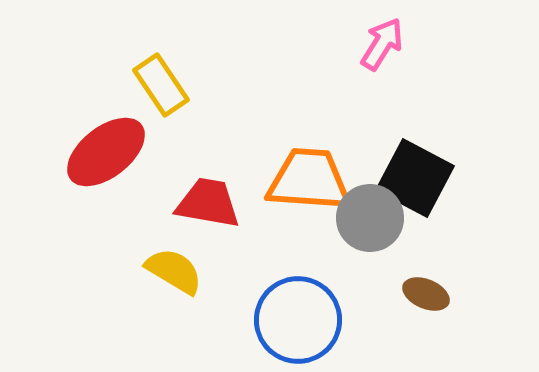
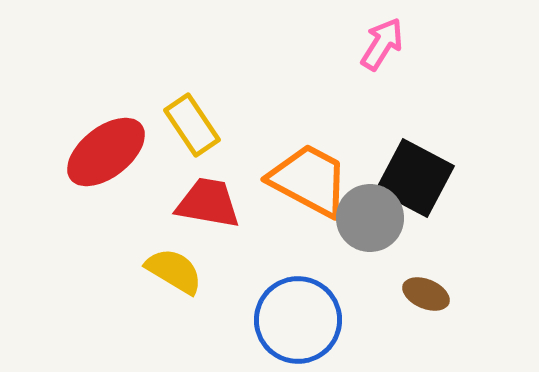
yellow rectangle: moved 31 px right, 40 px down
orange trapezoid: rotated 24 degrees clockwise
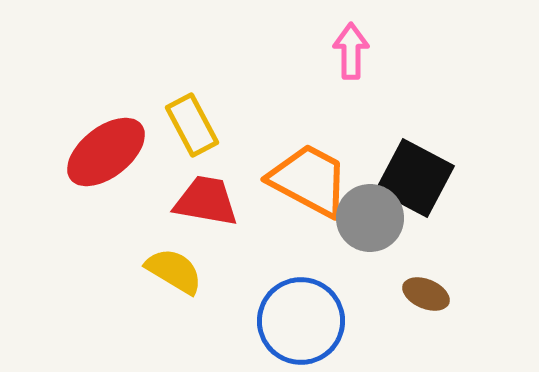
pink arrow: moved 31 px left, 7 px down; rotated 32 degrees counterclockwise
yellow rectangle: rotated 6 degrees clockwise
red trapezoid: moved 2 px left, 2 px up
blue circle: moved 3 px right, 1 px down
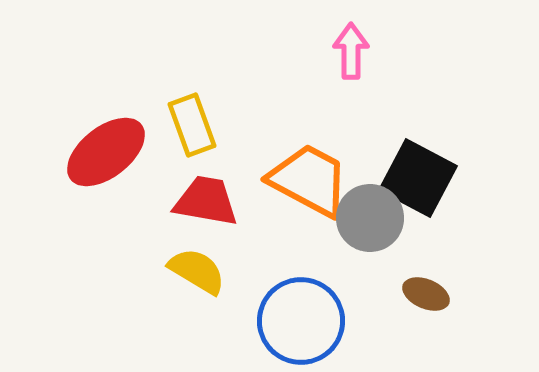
yellow rectangle: rotated 8 degrees clockwise
black square: moved 3 px right
yellow semicircle: moved 23 px right
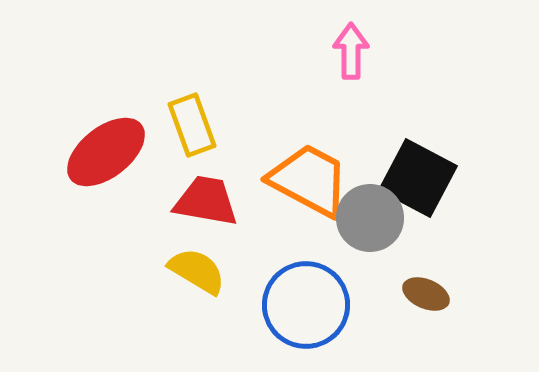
blue circle: moved 5 px right, 16 px up
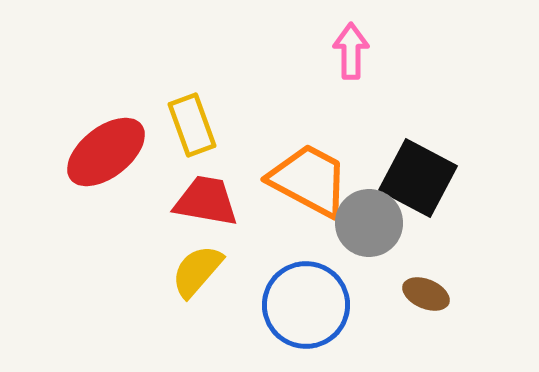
gray circle: moved 1 px left, 5 px down
yellow semicircle: rotated 80 degrees counterclockwise
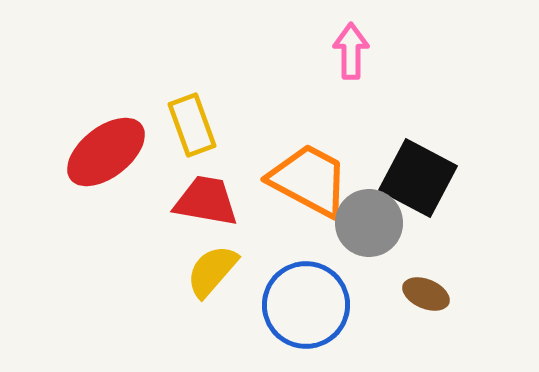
yellow semicircle: moved 15 px right
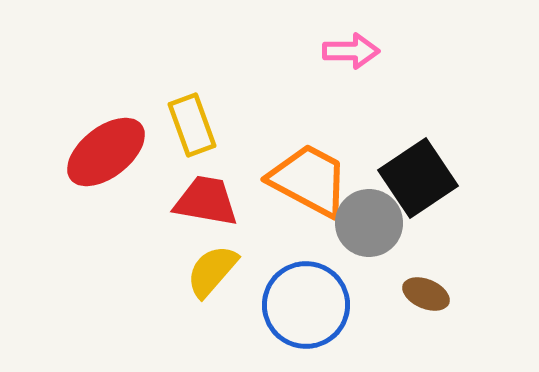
pink arrow: rotated 90 degrees clockwise
black square: rotated 28 degrees clockwise
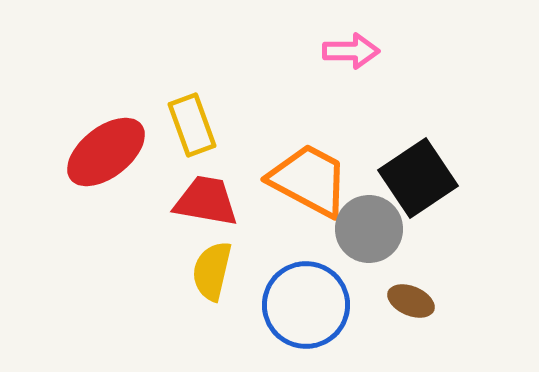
gray circle: moved 6 px down
yellow semicircle: rotated 28 degrees counterclockwise
brown ellipse: moved 15 px left, 7 px down
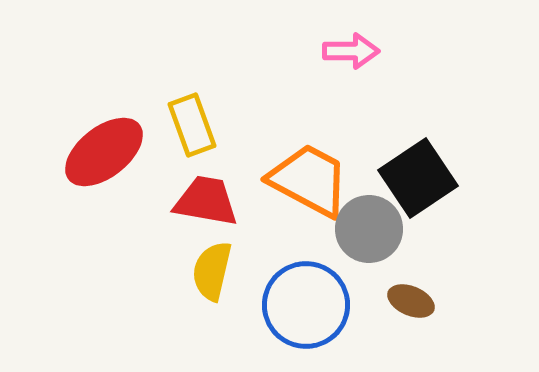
red ellipse: moved 2 px left
